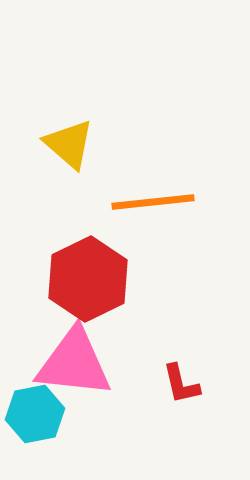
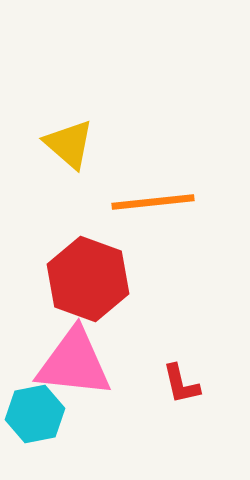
red hexagon: rotated 14 degrees counterclockwise
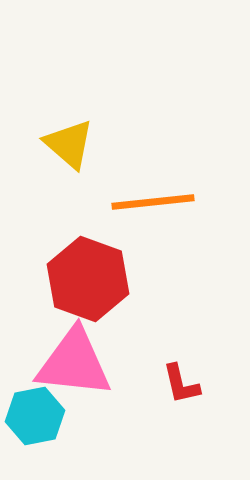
cyan hexagon: moved 2 px down
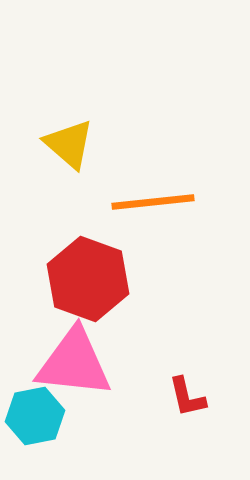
red L-shape: moved 6 px right, 13 px down
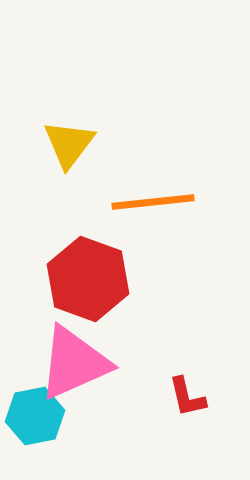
yellow triangle: rotated 26 degrees clockwise
pink triangle: rotated 30 degrees counterclockwise
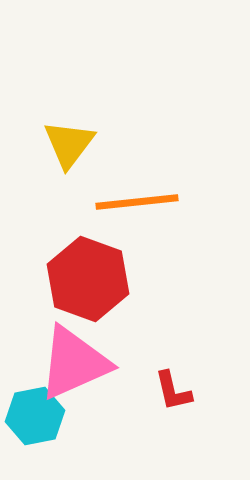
orange line: moved 16 px left
red L-shape: moved 14 px left, 6 px up
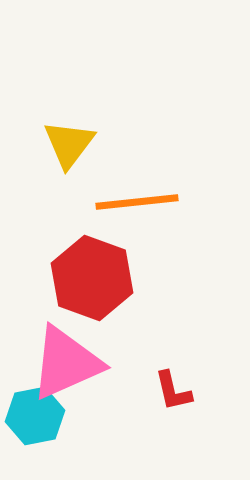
red hexagon: moved 4 px right, 1 px up
pink triangle: moved 8 px left
